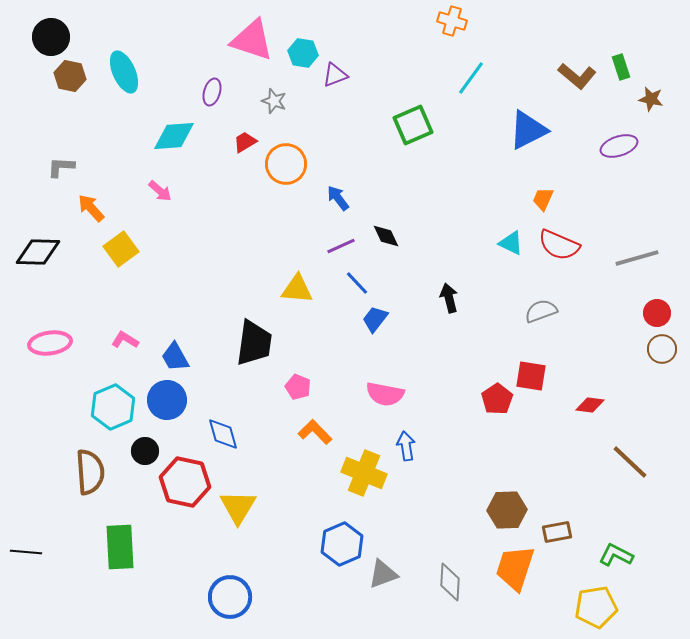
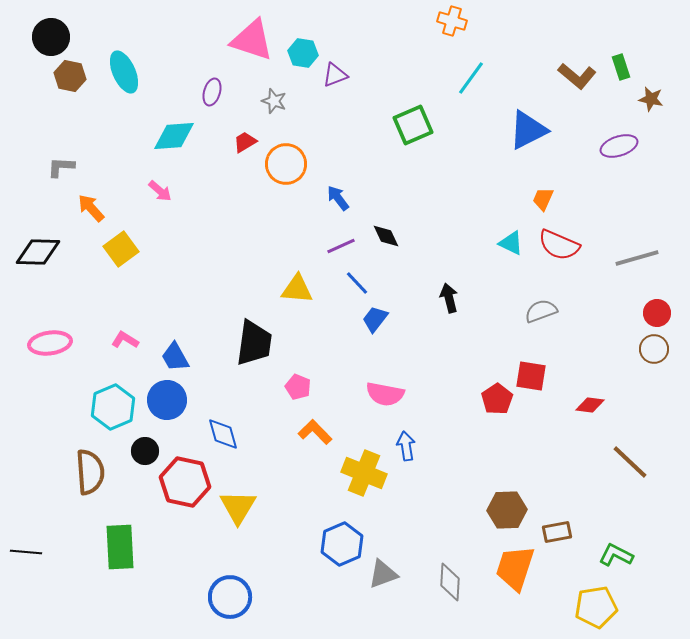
brown circle at (662, 349): moved 8 px left
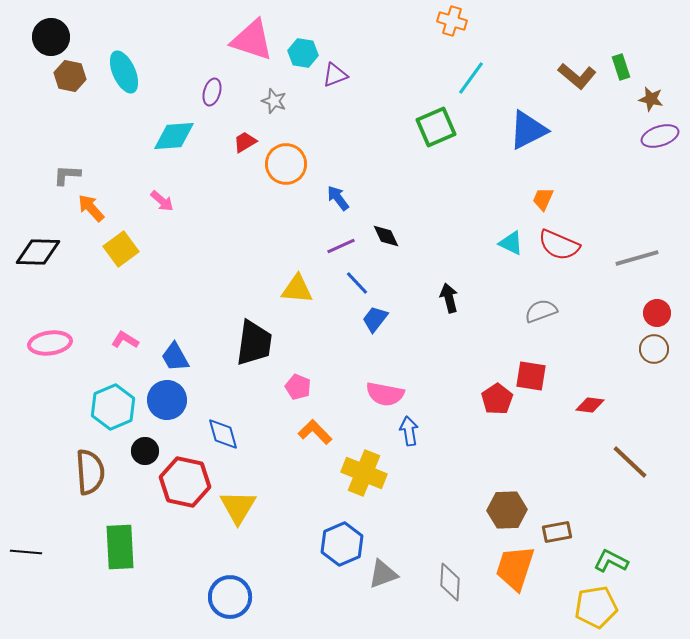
green square at (413, 125): moved 23 px right, 2 px down
purple ellipse at (619, 146): moved 41 px right, 10 px up
gray L-shape at (61, 167): moved 6 px right, 8 px down
pink arrow at (160, 191): moved 2 px right, 10 px down
blue arrow at (406, 446): moved 3 px right, 15 px up
green L-shape at (616, 555): moved 5 px left, 6 px down
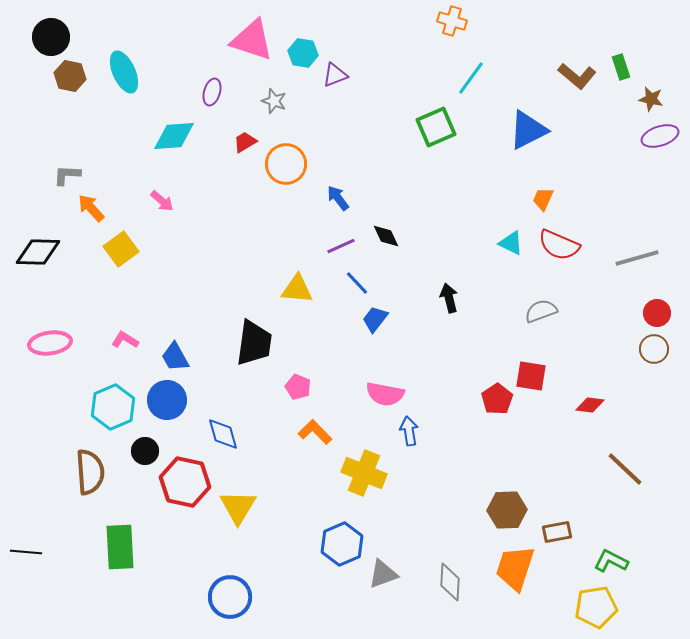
brown line at (630, 462): moved 5 px left, 7 px down
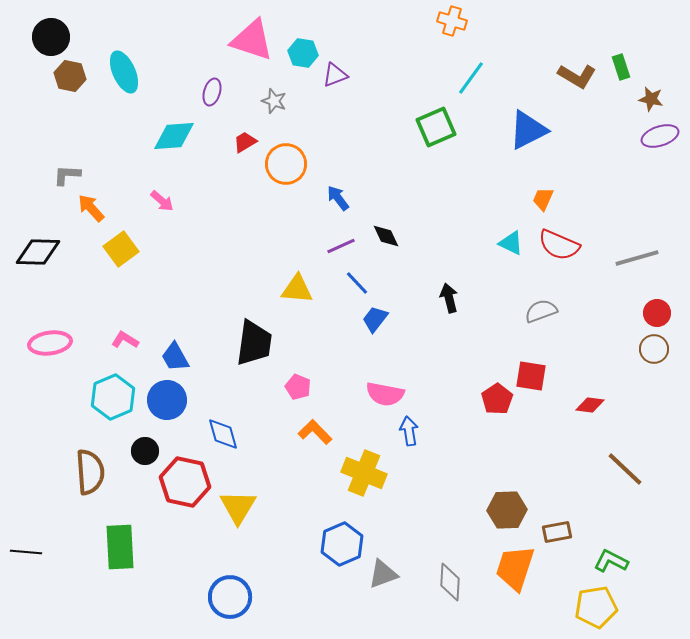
brown L-shape at (577, 76): rotated 9 degrees counterclockwise
cyan hexagon at (113, 407): moved 10 px up
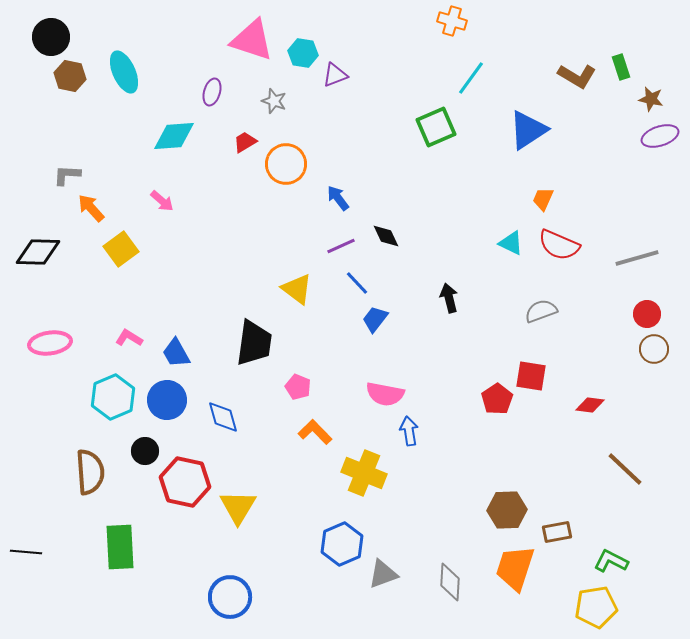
blue triangle at (528, 130): rotated 6 degrees counterclockwise
yellow triangle at (297, 289): rotated 32 degrees clockwise
red circle at (657, 313): moved 10 px left, 1 px down
pink L-shape at (125, 340): moved 4 px right, 2 px up
blue trapezoid at (175, 357): moved 1 px right, 4 px up
blue diamond at (223, 434): moved 17 px up
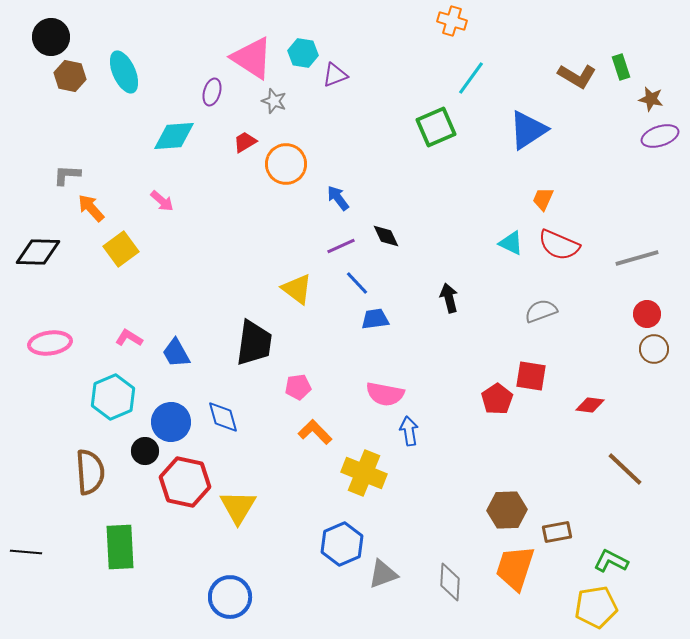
pink triangle at (252, 40): moved 18 px down; rotated 15 degrees clockwise
blue trapezoid at (375, 319): rotated 44 degrees clockwise
pink pentagon at (298, 387): rotated 30 degrees counterclockwise
blue circle at (167, 400): moved 4 px right, 22 px down
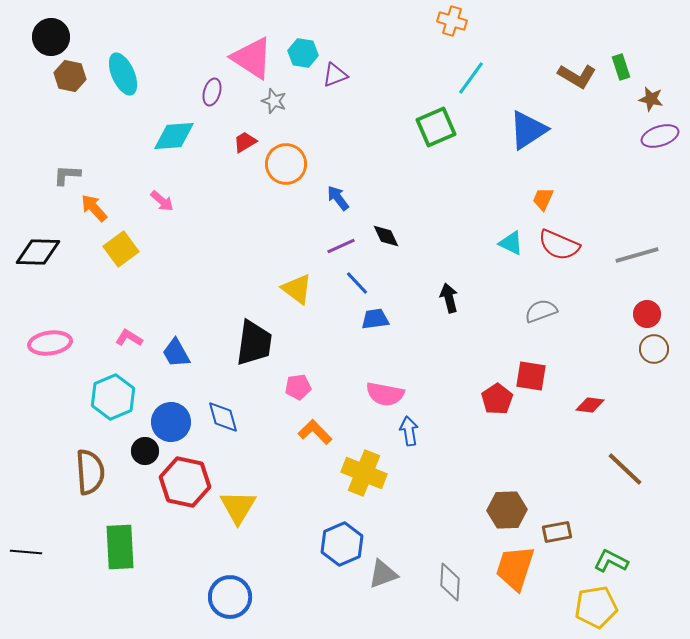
cyan ellipse at (124, 72): moved 1 px left, 2 px down
orange arrow at (91, 208): moved 3 px right
gray line at (637, 258): moved 3 px up
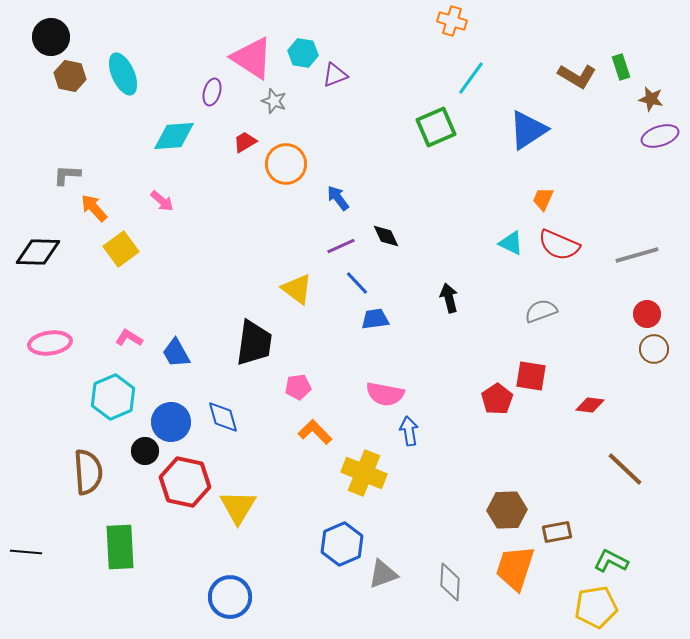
brown semicircle at (90, 472): moved 2 px left
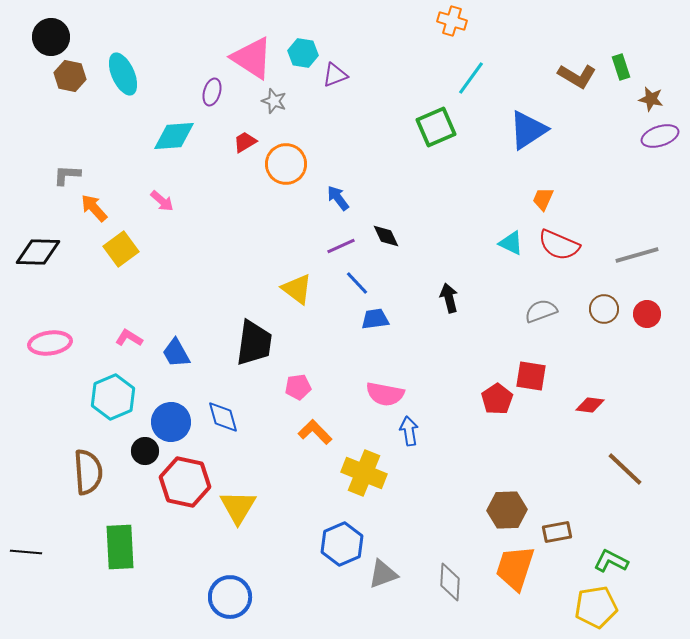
brown circle at (654, 349): moved 50 px left, 40 px up
